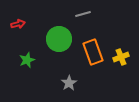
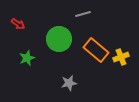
red arrow: rotated 48 degrees clockwise
orange rectangle: moved 3 px right, 2 px up; rotated 30 degrees counterclockwise
green star: moved 2 px up
gray star: rotated 21 degrees clockwise
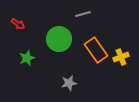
orange rectangle: rotated 15 degrees clockwise
